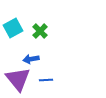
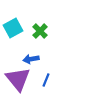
blue line: rotated 64 degrees counterclockwise
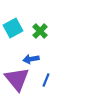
purple triangle: moved 1 px left
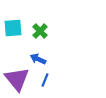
cyan square: rotated 24 degrees clockwise
blue arrow: moved 7 px right; rotated 35 degrees clockwise
blue line: moved 1 px left
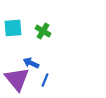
green cross: moved 3 px right; rotated 14 degrees counterclockwise
blue arrow: moved 7 px left, 4 px down
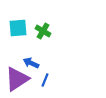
cyan square: moved 5 px right
purple triangle: rotated 36 degrees clockwise
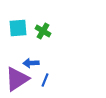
blue arrow: rotated 28 degrees counterclockwise
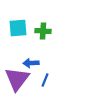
green cross: rotated 28 degrees counterclockwise
purple triangle: rotated 20 degrees counterclockwise
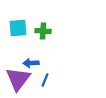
purple triangle: moved 1 px right
